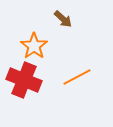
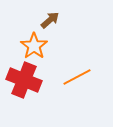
brown arrow: moved 13 px left, 1 px down; rotated 84 degrees counterclockwise
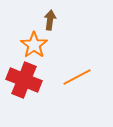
brown arrow: rotated 42 degrees counterclockwise
orange star: moved 1 px up
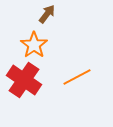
brown arrow: moved 3 px left, 6 px up; rotated 30 degrees clockwise
red cross: rotated 12 degrees clockwise
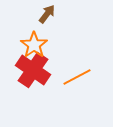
red cross: moved 9 px right, 10 px up
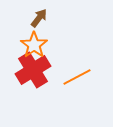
brown arrow: moved 8 px left, 4 px down
red cross: rotated 24 degrees clockwise
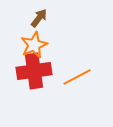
orange star: rotated 12 degrees clockwise
red cross: moved 1 px right, 1 px down; rotated 24 degrees clockwise
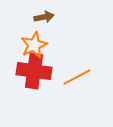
brown arrow: moved 5 px right, 1 px up; rotated 42 degrees clockwise
red cross: rotated 16 degrees clockwise
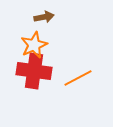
orange line: moved 1 px right, 1 px down
